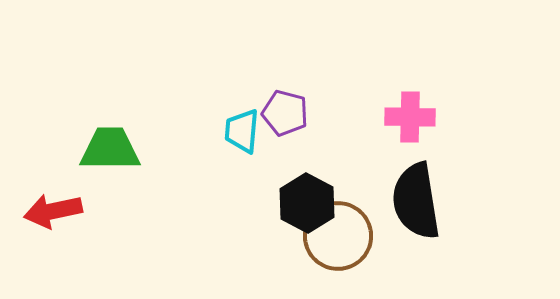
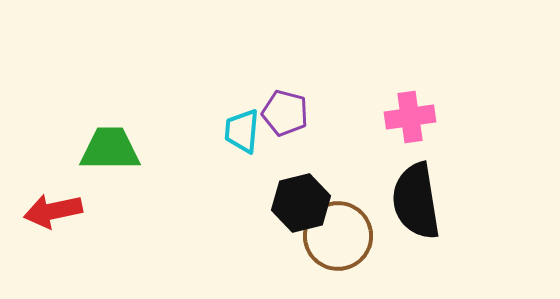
pink cross: rotated 9 degrees counterclockwise
black hexagon: moved 6 px left; rotated 18 degrees clockwise
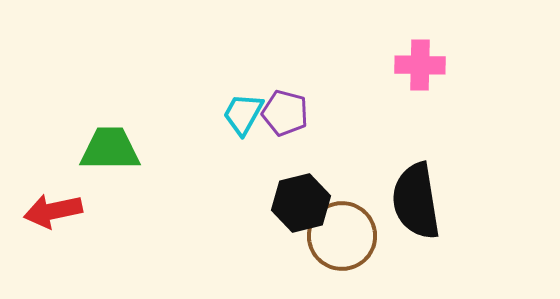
pink cross: moved 10 px right, 52 px up; rotated 9 degrees clockwise
cyan trapezoid: moved 1 px right, 17 px up; rotated 24 degrees clockwise
brown circle: moved 4 px right
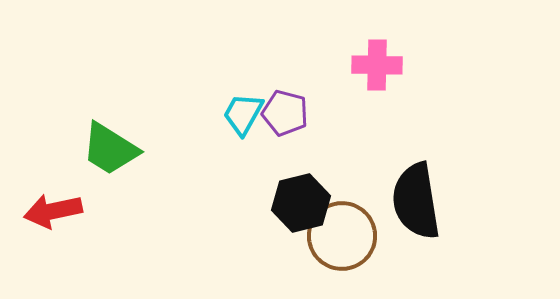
pink cross: moved 43 px left
green trapezoid: rotated 148 degrees counterclockwise
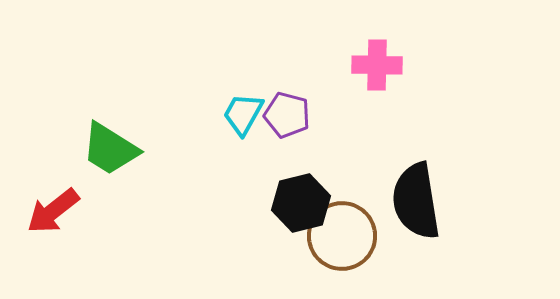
purple pentagon: moved 2 px right, 2 px down
red arrow: rotated 26 degrees counterclockwise
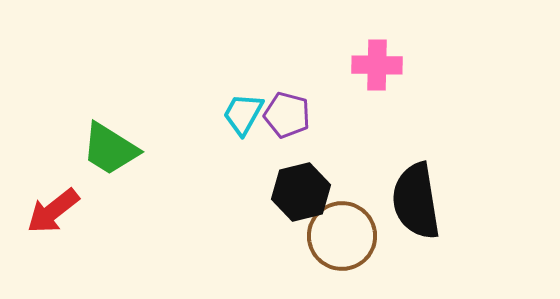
black hexagon: moved 11 px up
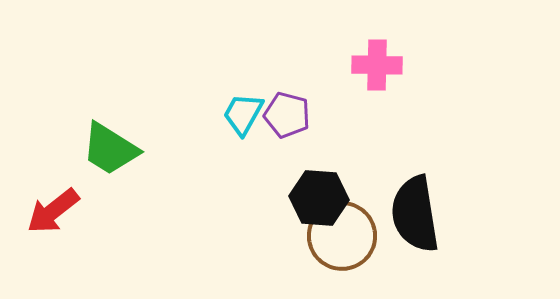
black hexagon: moved 18 px right, 6 px down; rotated 18 degrees clockwise
black semicircle: moved 1 px left, 13 px down
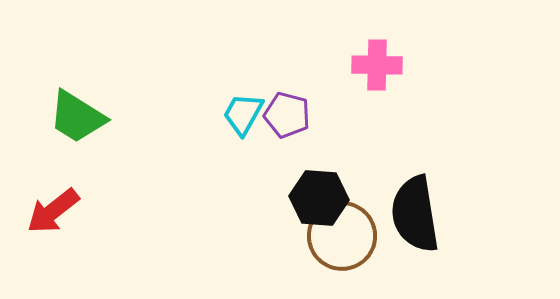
green trapezoid: moved 33 px left, 32 px up
